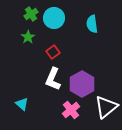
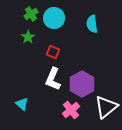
red square: rotated 32 degrees counterclockwise
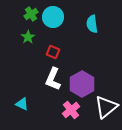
cyan circle: moved 1 px left, 1 px up
cyan triangle: rotated 16 degrees counterclockwise
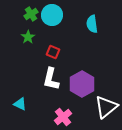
cyan circle: moved 1 px left, 2 px up
white L-shape: moved 2 px left; rotated 10 degrees counterclockwise
cyan triangle: moved 2 px left
pink cross: moved 8 px left, 7 px down
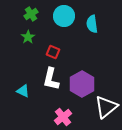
cyan circle: moved 12 px right, 1 px down
cyan triangle: moved 3 px right, 13 px up
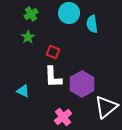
cyan circle: moved 5 px right, 3 px up
white L-shape: moved 2 px right, 2 px up; rotated 15 degrees counterclockwise
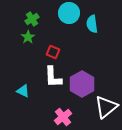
green cross: moved 1 px right, 5 px down
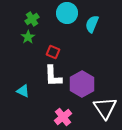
cyan circle: moved 2 px left
cyan semicircle: rotated 30 degrees clockwise
white L-shape: moved 1 px up
white triangle: moved 1 px left, 1 px down; rotated 25 degrees counterclockwise
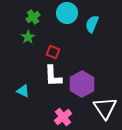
green cross: moved 1 px right, 2 px up
